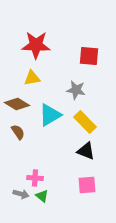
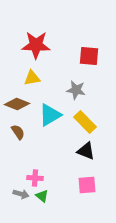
brown diamond: rotated 10 degrees counterclockwise
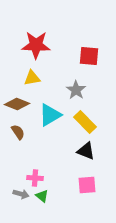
gray star: rotated 24 degrees clockwise
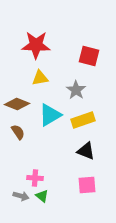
red square: rotated 10 degrees clockwise
yellow triangle: moved 8 px right
yellow rectangle: moved 2 px left, 2 px up; rotated 65 degrees counterclockwise
gray arrow: moved 2 px down
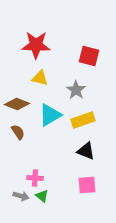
yellow triangle: rotated 24 degrees clockwise
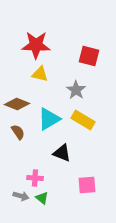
yellow triangle: moved 4 px up
cyan triangle: moved 1 px left, 4 px down
yellow rectangle: rotated 50 degrees clockwise
black triangle: moved 24 px left, 2 px down
green triangle: moved 2 px down
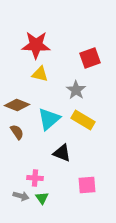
red square: moved 1 px right, 2 px down; rotated 35 degrees counterclockwise
brown diamond: moved 1 px down
cyan triangle: rotated 10 degrees counterclockwise
brown semicircle: moved 1 px left
green triangle: rotated 16 degrees clockwise
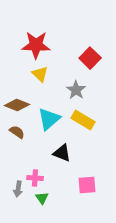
red square: rotated 25 degrees counterclockwise
yellow triangle: rotated 30 degrees clockwise
brown semicircle: rotated 21 degrees counterclockwise
gray arrow: moved 3 px left, 7 px up; rotated 84 degrees clockwise
